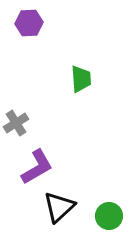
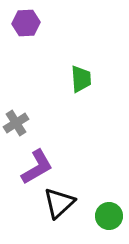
purple hexagon: moved 3 px left
black triangle: moved 4 px up
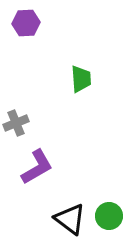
gray cross: rotated 10 degrees clockwise
black triangle: moved 11 px right, 16 px down; rotated 40 degrees counterclockwise
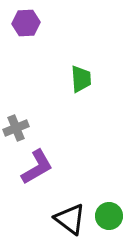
gray cross: moved 5 px down
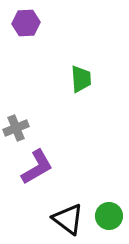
black triangle: moved 2 px left
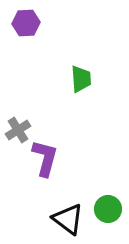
gray cross: moved 2 px right, 2 px down; rotated 10 degrees counterclockwise
purple L-shape: moved 8 px right, 9 px up; rotated 45 degrees counterclockwise
green circle: moved 1 px left, 7 px up
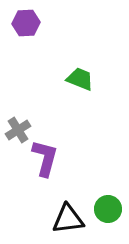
green trapezoid: moved 1 px left; rotated 64 degrees counterclockwise
black triangle: rotated 44 degrees counterclockwise
